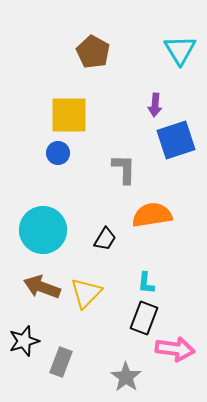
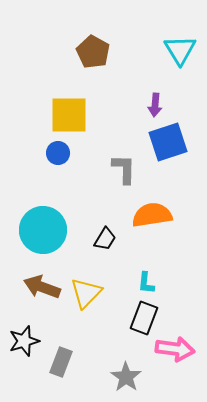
blue square: moved 8 px left, 2 px down
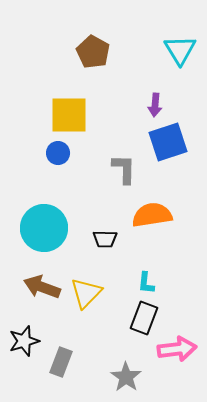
cyan circle: moved 1 px right, 2 px up
black trapezoid: rotated 60 degrees clockwise
pink arrow: moved 2 px right; rotated 15 degrees counterclockwise
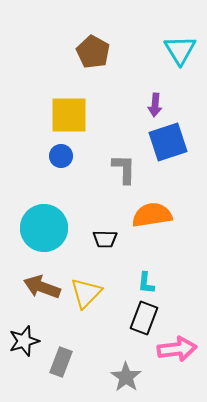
blue circle: moved 3 px right, 3 px down
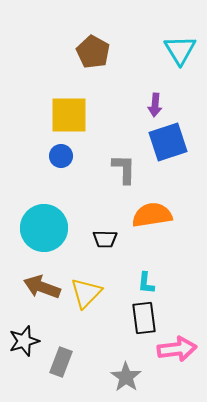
black rectangle: rotated 28 degrees counterclockwise
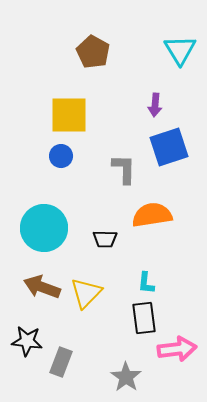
blue square: moved 1 px right, 5 px down
black star: moved 3 px right; rotated 24 degrees clockwise
